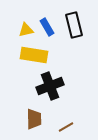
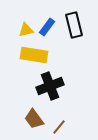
blue rectangle: rotated 66 degrees clockwise
brown trapezoid: rotated 145 degrees clockwise
brown line: moved 7 px left; rotated 21 degrees counterclockwise
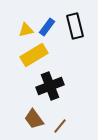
black rectangle: moved 1 px right, 1 px down
yellow rectangle: rotated 40 degrees counterclockwise
brown line: moved 1 px right, 1 px up
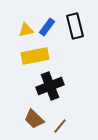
yellow rectangle: moved 1 px right, 1 px down; rotated 20 degrees clockwise
brown trapezoid: rotated 10 degrees counterclockwise
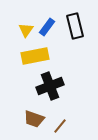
yellow triangle: rotated 42 degrees counterclockwise
brown trapezoid: rotated 25 degrees counterclockwise
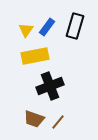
black rectangle: rotated 30 degrees clockwise
brown line: moved 2 px left, 4 px up
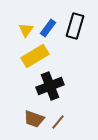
blue rectangle: moved 1 px right, 1 px down
yellow rectangle: rotated 20 degrees counterclockwise
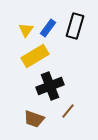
brown line: moved 10 px right, 11 px up
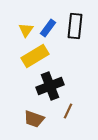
black rectangle: rotated 10 degrees counterclockwise
brown line: rotated 14 degrees counterclockwise
